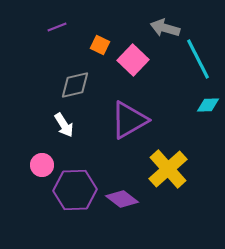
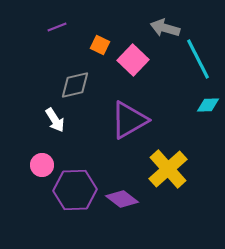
white arrow: moved 9 px left, 5 px up
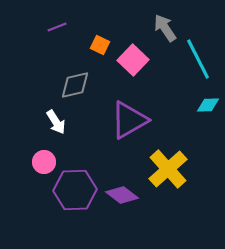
gray arrow: rotated 40 degrees clockwise
white arrow: moved 1 px right, 2 px down
pink circle: moved 2 px right, 3 px up
purple diamond: moved 4 px up
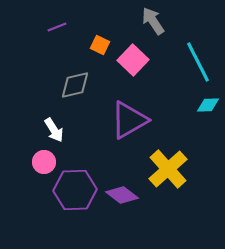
gray arrow: moved 12 px left, 7 px up
cyan line: moved 3 px down
white arrow: moved 2 px left, 8 px down
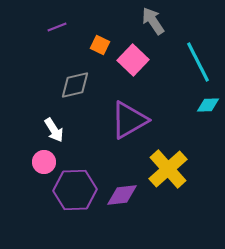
purple diamond: rotated 44 degrees counterclockwise
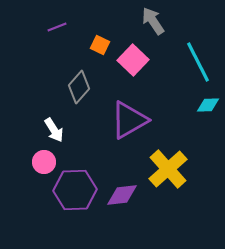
gray diamond: moved 4 px right, 2 px down; rotated 36 degrees counterclockwise
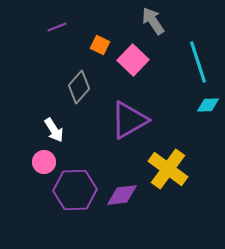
cyan line: rotated 9 degrees clockwise
yellow cross: rotated 12 degrees counterclockwise
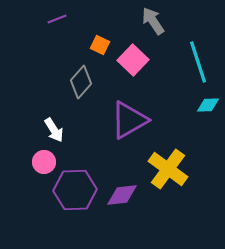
purple line: moved 8 px up
gray diamond: moved 2 px right, 5 px up
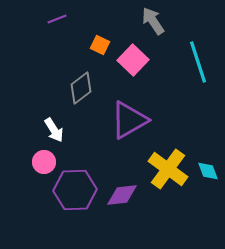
gray diamond: moved 6 px down; rotated 12 degrees clockwise
cyan diamond: moved 66 px down; rotated 70 degrees clockwise
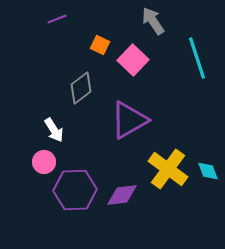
cyan line: moved 1 px left, 4 px up
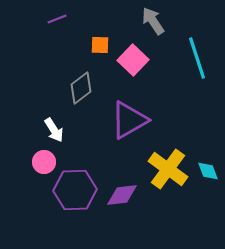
orange square: rotated 24 degrees counterclockwise
